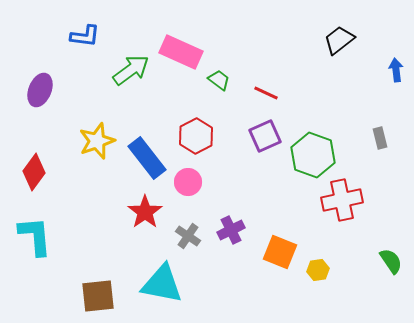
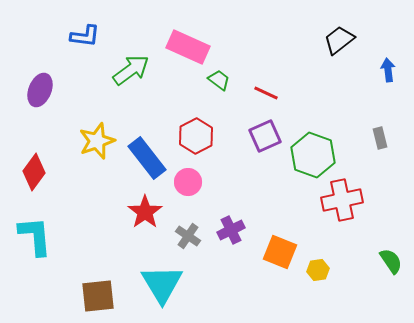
pink rectangle: moved 7 px right, 5 px up
blue arrow: moved 8 px left
cyan triangle: rotated 48 degrees clockwise
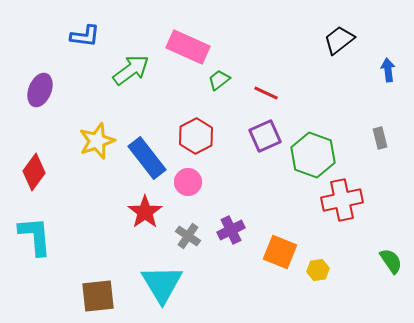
green trapezoid: rotated 75 degrees counterclockwise
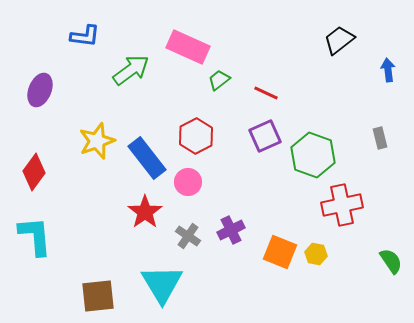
red cross: moved 5 px down
yellow hexagon: moved 2 px left, 16 px up; rotated 20 degrees clockwise
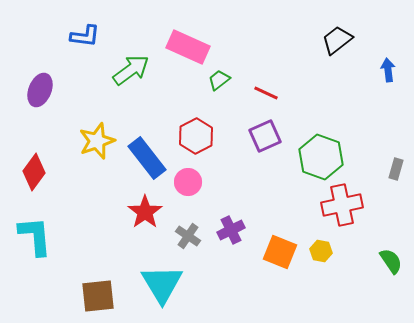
black trapezoid: moved 2 px left
gray rectangle: moved 16 px right, 31 px down; rotated 30 degrees clockwise
green hexagon: moved 8 px right, 2 px down
yellow hexagon: moved 5 px right, 3 px up
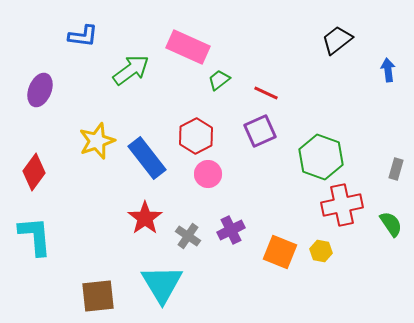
blue L-shape: moved 2 px left
purple square: moved 5 px left, 5 px up
pink circle: moved 20 px right, 8 px up
red star: moved 6 px down
green semicircle: moved 37 px up
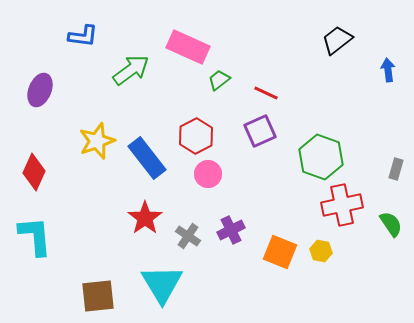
red diamond: rotated 12 degrees counterclockwise
